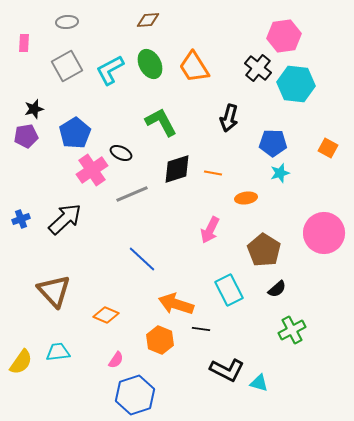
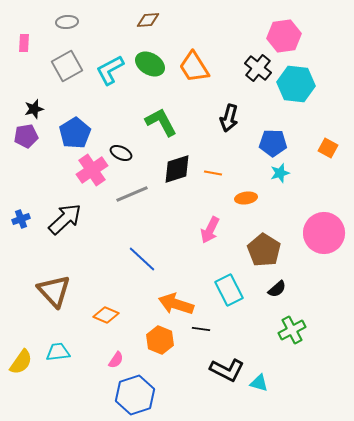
green ellipse at (150, 64): rotated 32 degrees counterclockwise
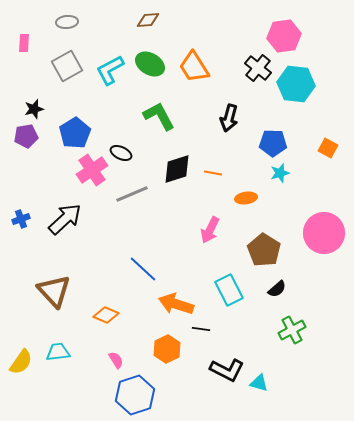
green L-shape at (161, 122): moved 2 px left, 6 px up
blue line at (142, 259): moved 1 px right, 10 px down
orange hexagon at (160, 340): moved 7 px right, 9 px down; rotated 12 degrees clockwise
pink semicircle at (116, 360): rotated 66 degrees counterclockwise
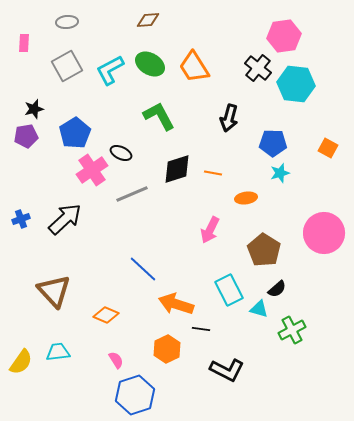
cyan triangle at (259, 383): moved 74 px up
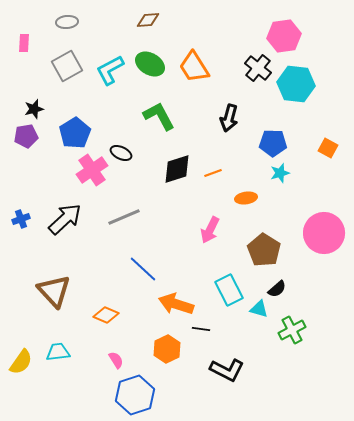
orange line at (213, 173): rotated 30 degrees counterclockwise
gray line at (132, 194): moved 8 px left, 23 px down
